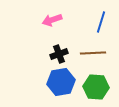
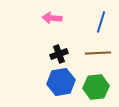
pink arrow: moved 2 px up; rotated 24 degrees clockwise
brown line: moved 5 px right
green hexagon: rotated 10 degrees counterclockwise
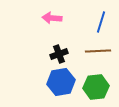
brown line: moved 2 px up
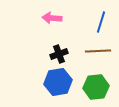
blue hexagon: moved 3 px left
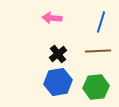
black cross: moved 1 px left; rotated 18 degrees counterclockwise
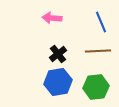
blue line: rotated 40 degrees counterclockwise
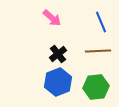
pink arrow: rotated 144 degrees counterclockwise
blue hexagon: rotated 12 degrees counterclockwise
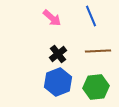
blue line: moved 10 px left, 6 px up
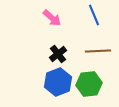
blue line: moved 3 px right, 1 px up
green hexagon: moved 7 px left, 3 px up
